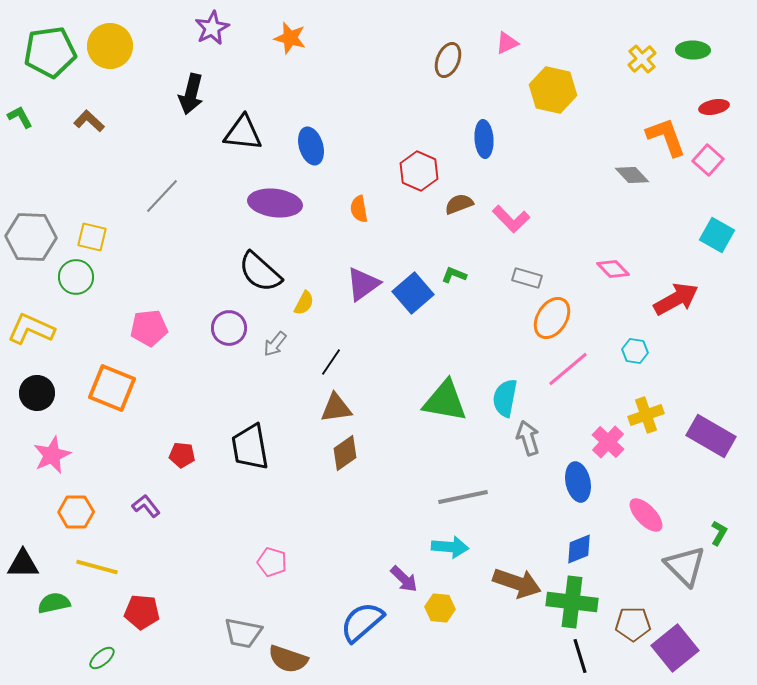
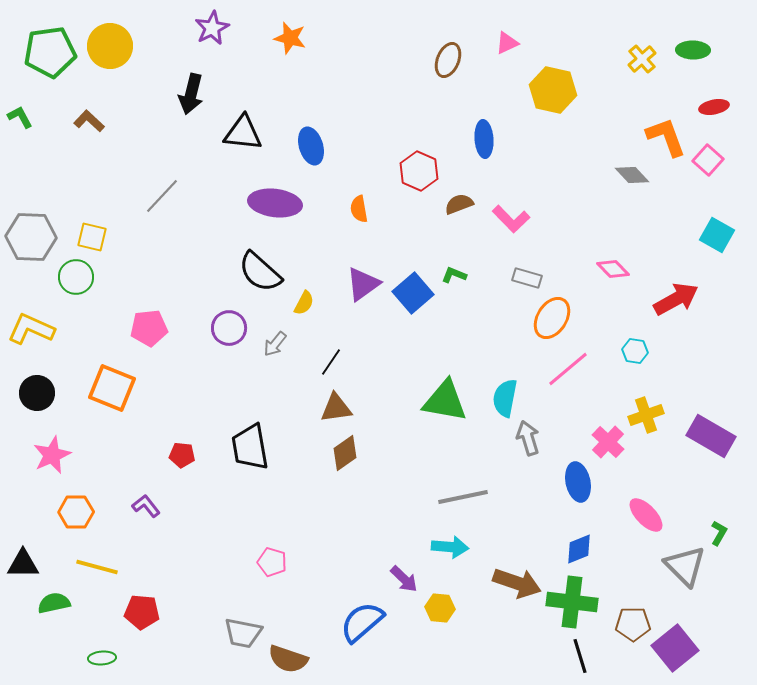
green ellipse at (102, 658): rotated 36 degrees clockwise
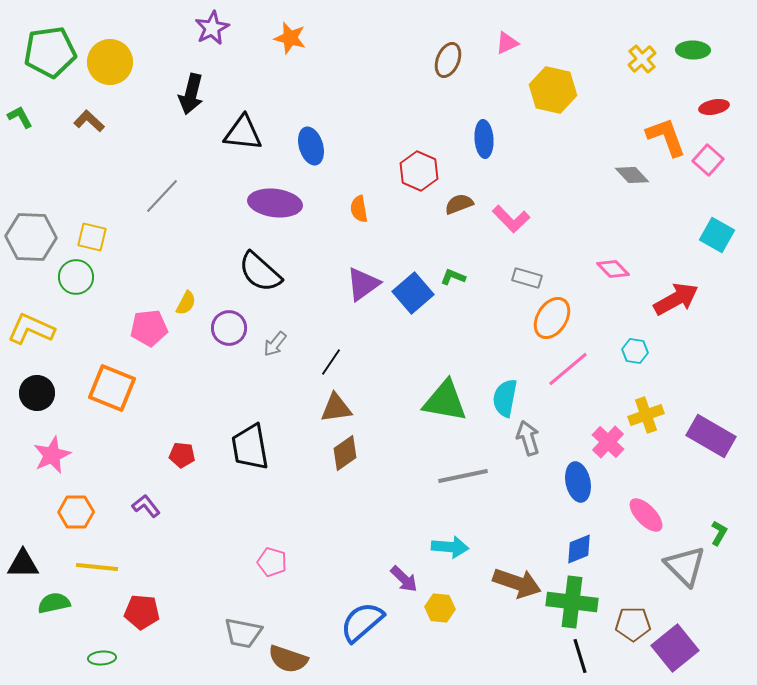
yellow circle at (110, 46): moved 16 px down
green L-shape at (454, 275): moved 1 px left, 2 px down
yellow semicircle at (304, 303): moved 118 px left
gray line at (463, 497): moved 21 px up
yellow line at (97, 567): rotated 9 degrees counterclockwise
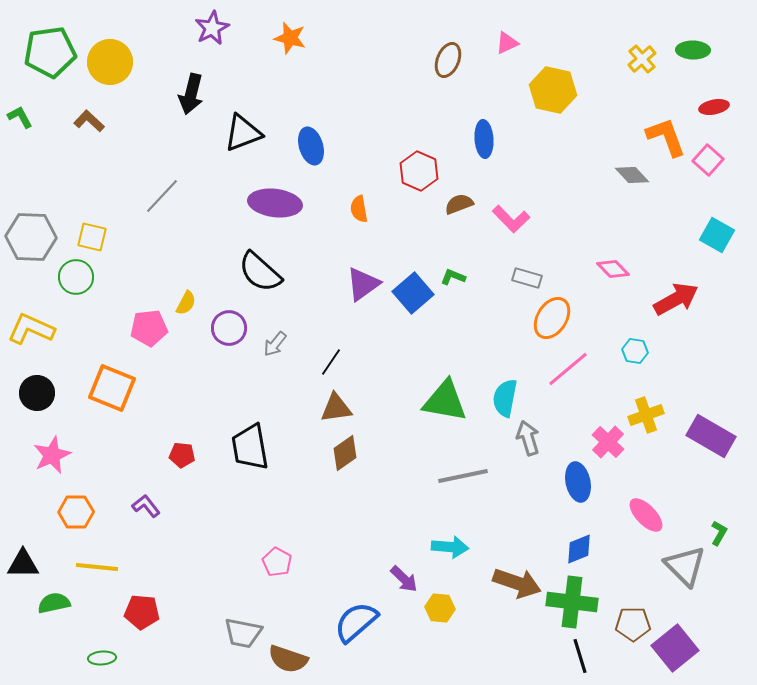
black triangle at (243, 133): rotated 27 degrees counterclockwise
pink pentagon at (272, 562): moved 5 px right; rotated 12 degrees clockwise
blue semicircle at (362, 622): moved 6 px left
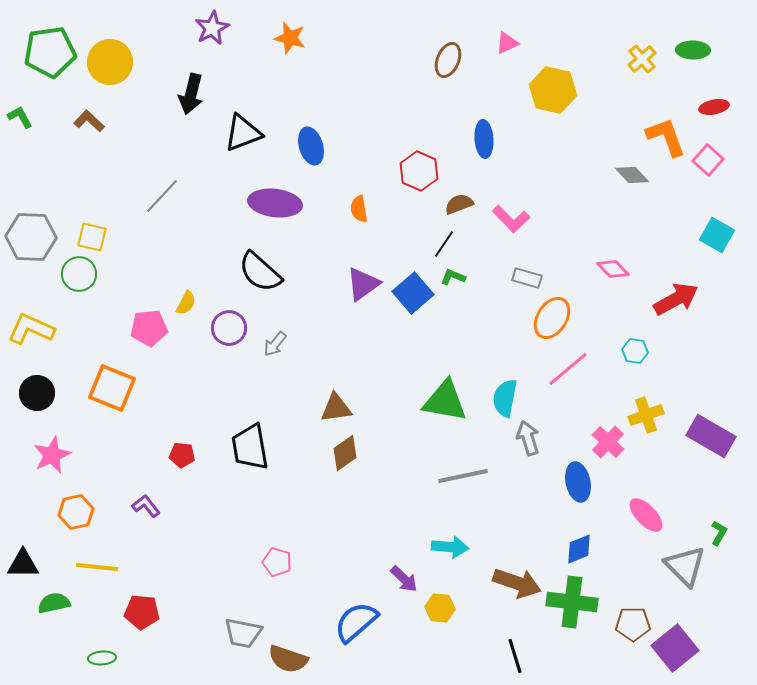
green circle at (76, 277): moved 3 px right, 3 px up
black line at (331, 362): moved 113 px right, 118 px up
orange hexagon at (76, 512): rotated 12 degrees counterclockwise
pink pentagon at (277, 562): rotated 12 degrees counterclockwise
black line at (580, 656): moved 65 px left
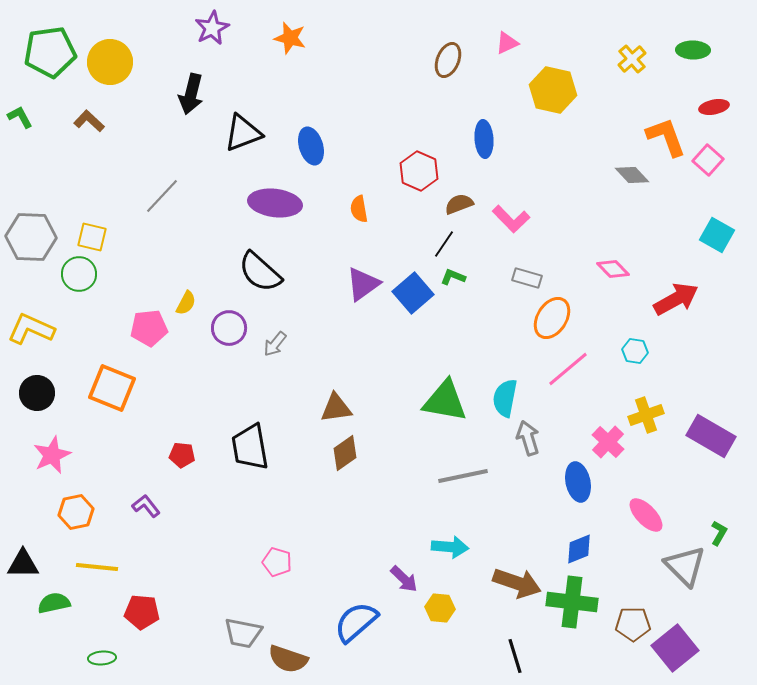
yellow cross at (642, 59): moved 10 px left
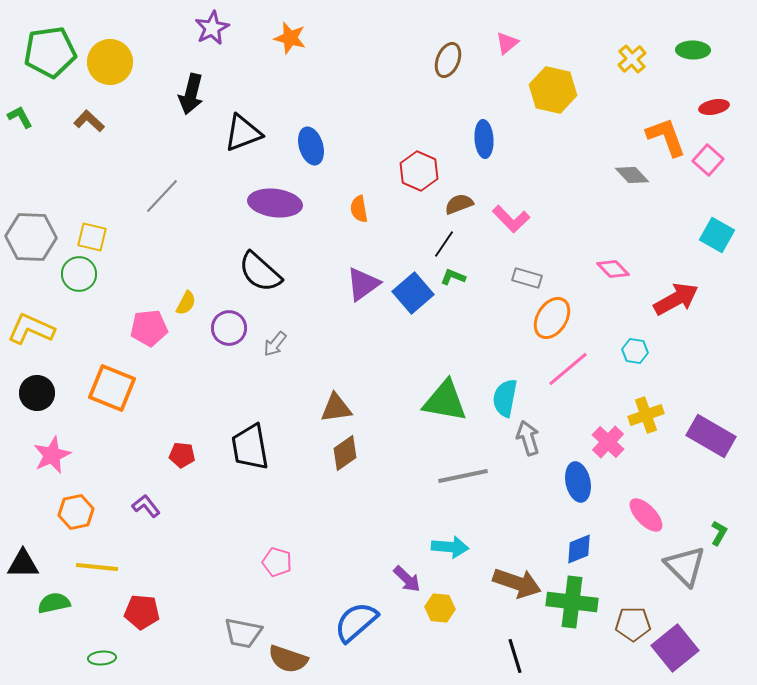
pink triangle at (507, 43): rotated 15 degrees counterclockwise
purple arrow at (404, 579): moved 3 px right
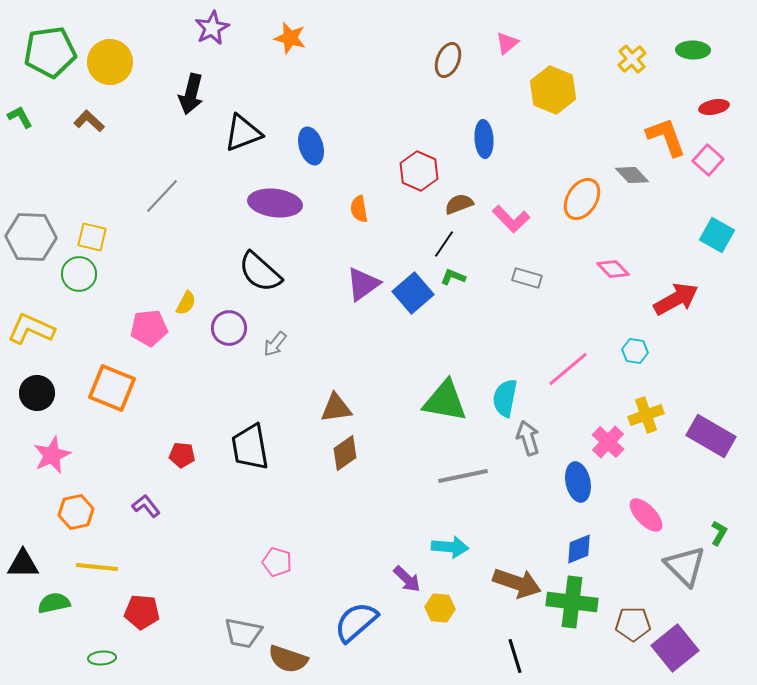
yellow hexagon at (553, 90): rotated 9 degrees clockwise
orange ellipse at (552, 318): moved 30 px right, 119 px up
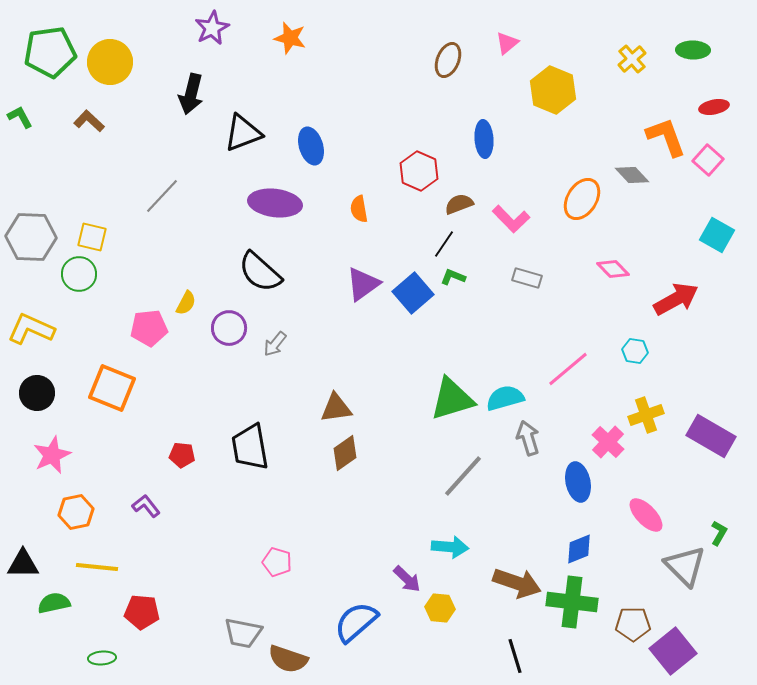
cyan semicircle at (505, 398): rotated 63 degrees clockwise
green triangle at (445, 401): moved 7 px right, 2 px up; rotated 27 degrees counterclockwise
gray line at (463, 476): rotated 36 degrees counterclockwise
purple square at (675, 648): moved 2 px left, 3 px down
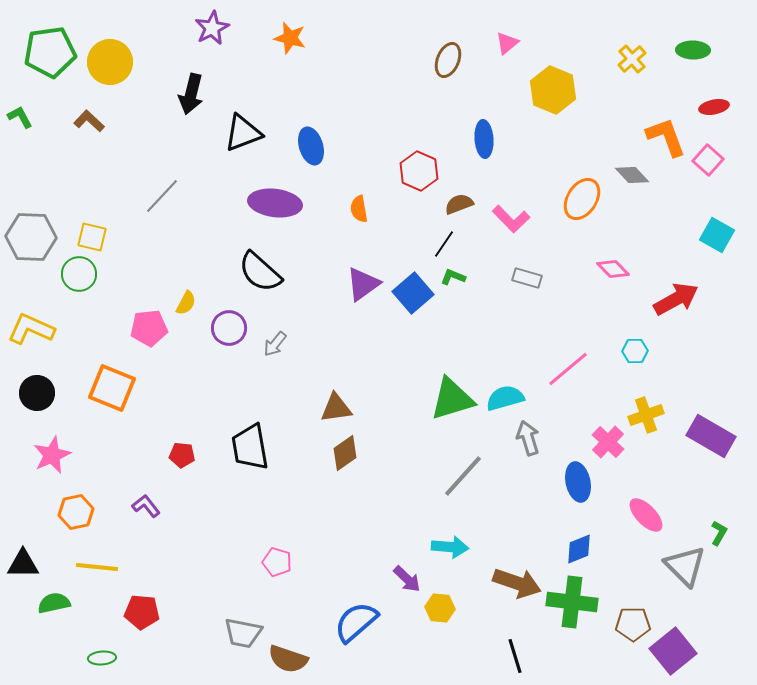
cyan hexagon at (635, 351): rotated 10 degrees counterclockwise
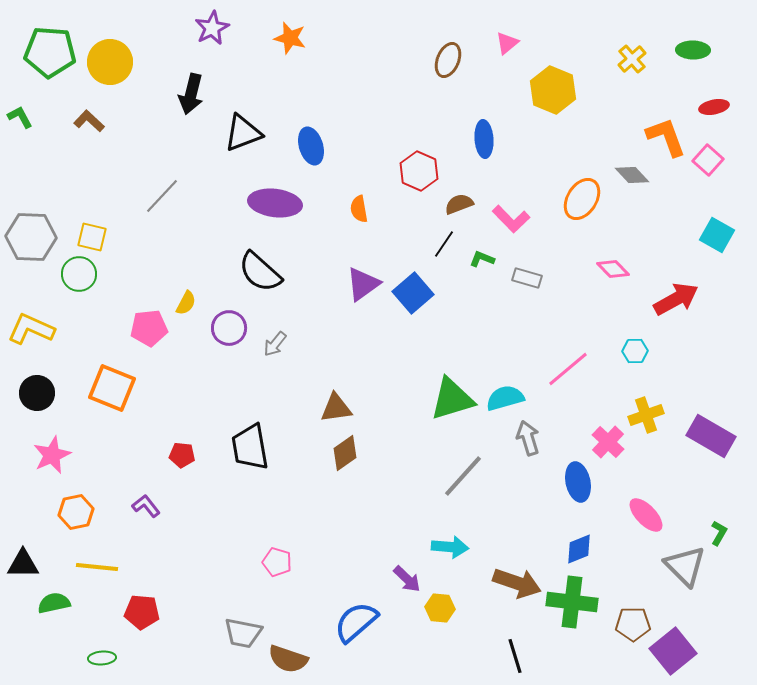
green pentagon at (50, 52): rotated 12 degrees clockwise
green L-shape at (453, 277): moved 29 px right, 18 px up
